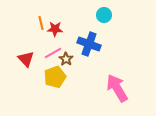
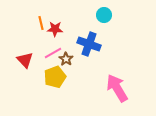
red triangle: moved 1 px left, 1 px down
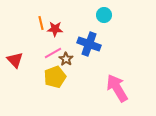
red triangle: moved 10 px left
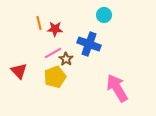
orange line: moved 2 px left
red triangle: moved 4 px right, 11 px down
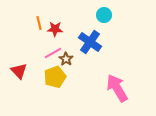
blue cross: moved 1 px right, 2 px up; rotated 15 degrees clockwise
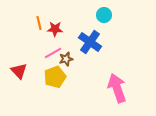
brown star: rotated 24 degrees clockwise
pink arrow: rotated 12 degrees clockwise
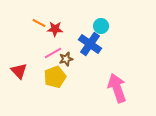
cyan circle: moved 3 px left, 11 px down
orange line: rotated 48 degrees counterclockwise
blue cross: moved 2 px down
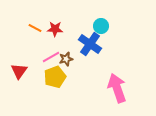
orange line: moved 4 px left, 5 px down
pink line: moved 2 px left, 4 px down
red triangle: rotated 18 degrees clockwise
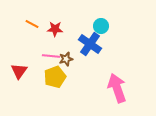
orange line: moved 3 px left, 4 px up
pink line: moved 1 px up; rotated 36 degrees clockwise
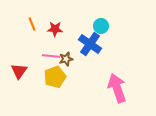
orange line: rotated 40 degrees clockwise
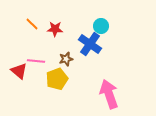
orange line: rotated 24 degrees counterclockwise
pink line: moved 15 px left, 5 px down
red triangle: rotated 24 degrees counterclockwise
yellow pentagon: moved 2 px right, 2 px down
pink arrow: moved 8 px left, 6 px down
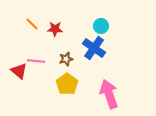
blue cross: moved 4 px right, 4 px down
yellow pentagon: moved 10 px right, 5 px down; rotated 15 degrees counterclockwise
